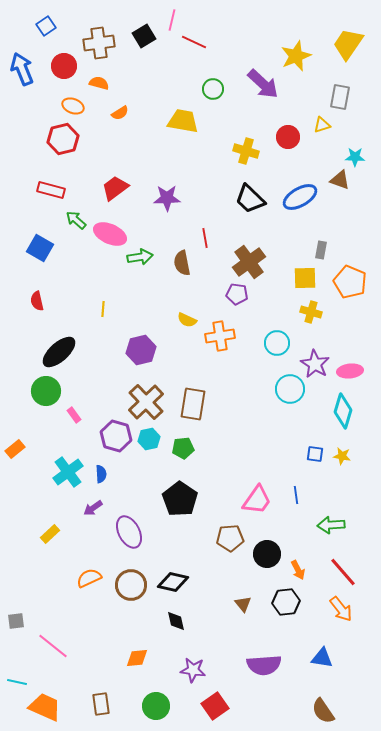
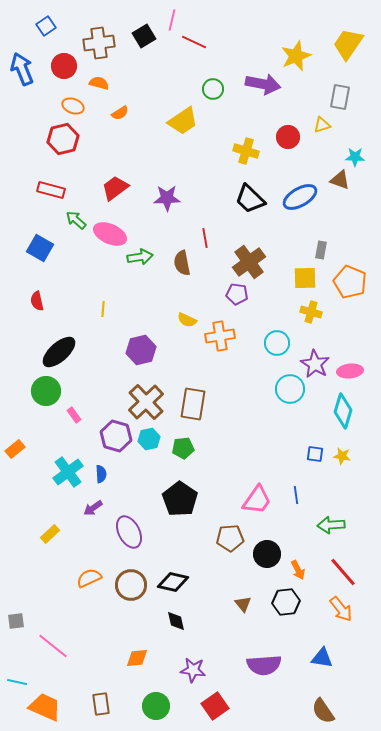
purple arrow at (263, 84): rotated 32 degrees counterclockwise
yellow trapezoid at (183, 121): rotated 136 degrees clockwise
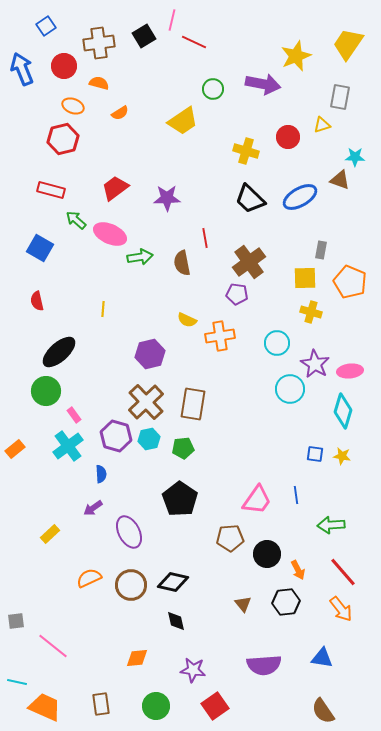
purple hexagon at (141, 350): moved 9 px right, 4 px down
cyan cross at (68, 472): moved 26 px up
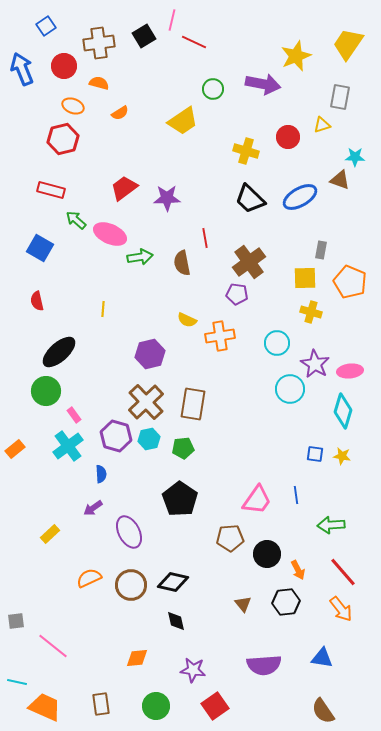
red trapezoid at (115, 188): moved 9 px right
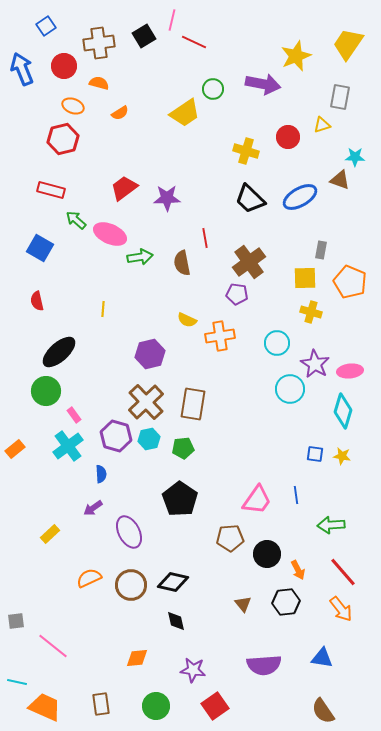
yellow trapezoid at (183, 121): moved 2 px right, 8 px up
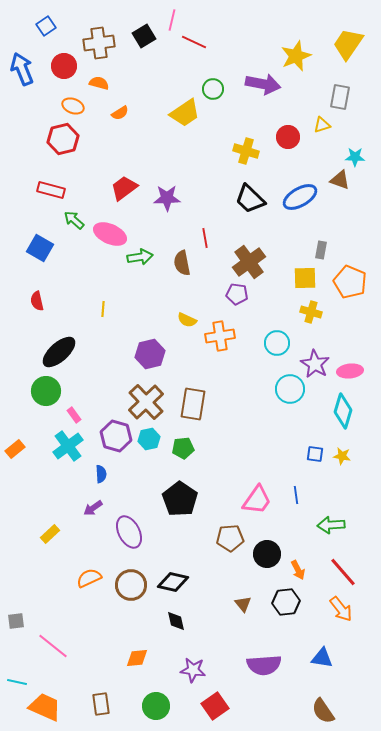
green arrow at (76, 220): moved 2 px left
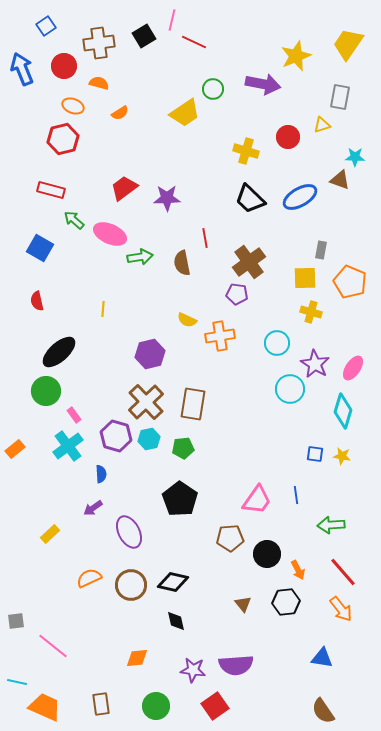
pink ellipse at (350, 371): moved 3 px right, 3 px up; rotated 50 degrees counterclockwise
purple semicircle at (264, 665): moved 28 px left
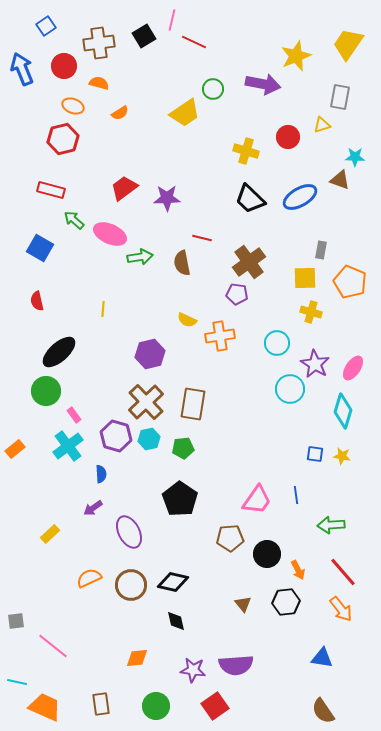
red line at (205, 238): moved 3 px left; rotated 66 degrees counterclockwise
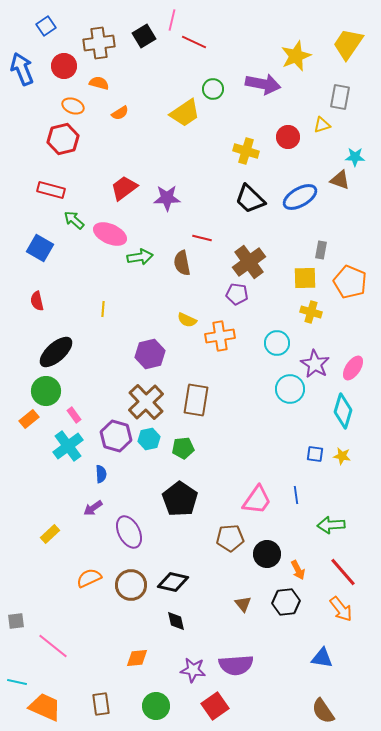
black ellipse at (59, 352): moved 3 px left
brown rectangle at (193, 404): moved 3 px right, 4 px up
orange rectangle at (15, 449): moved 14 px right, 30 px up
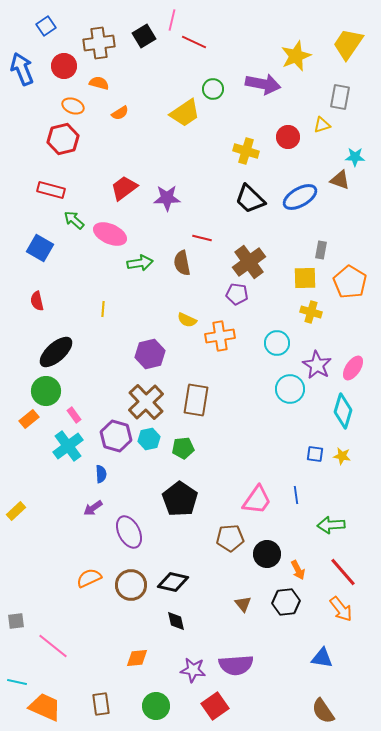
green arrow at (140, 257): moved 6 px down
orange pentagon at (350, 282): rotated 8 degrees clockwise
purple star at (315, 364): moved 2 px right, 1 px down
yellow rectangle at (50, 534): moved 34 px left, 23 px up
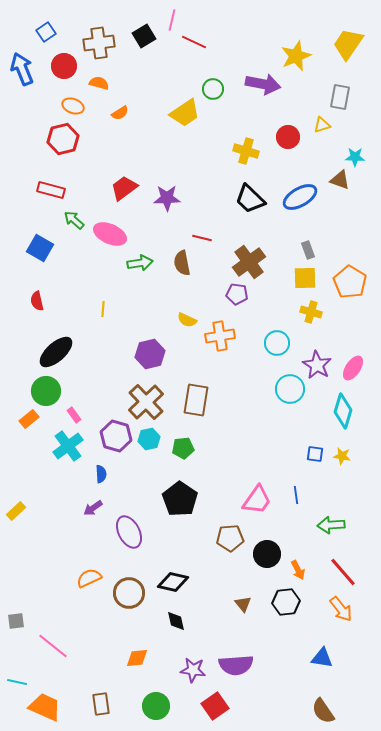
blue square at (46, 26): moved 6 px down
gray rectangle at (321, 250): moved 13 px left; rotated 30 degrees counterclockwise
brown circle at (131, 585): moved 2 px left, 8 px down
